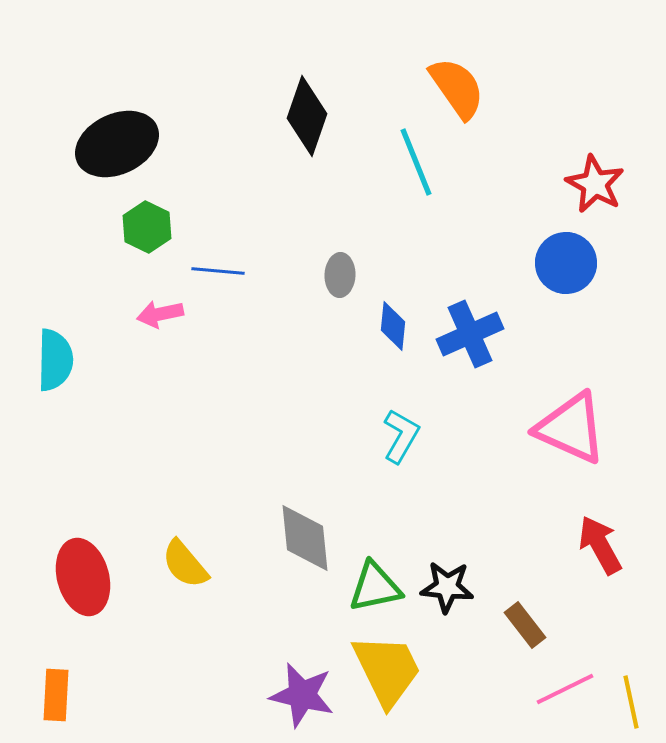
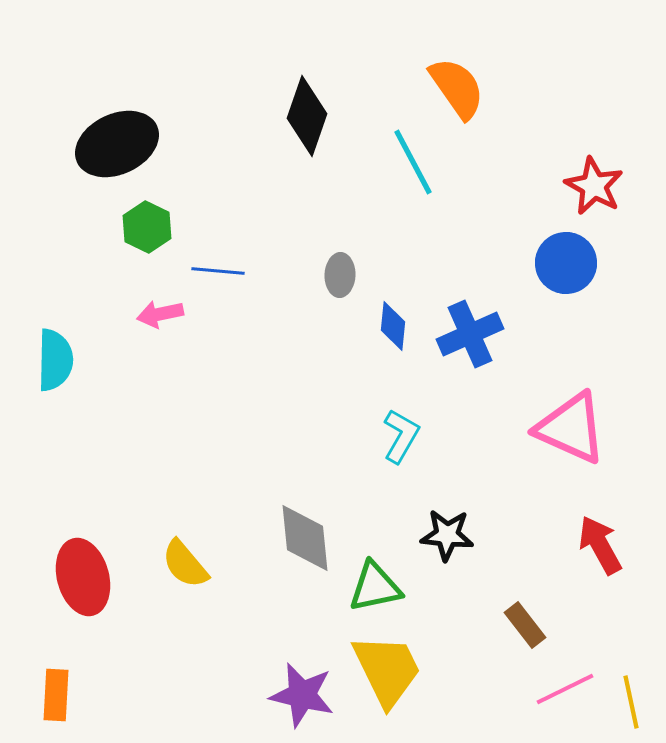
cyan line: moved 3 px left; rotated 6 degrees counterclockwise
red star: moved 1 px left, 2 px down
black star: moved 52 px up
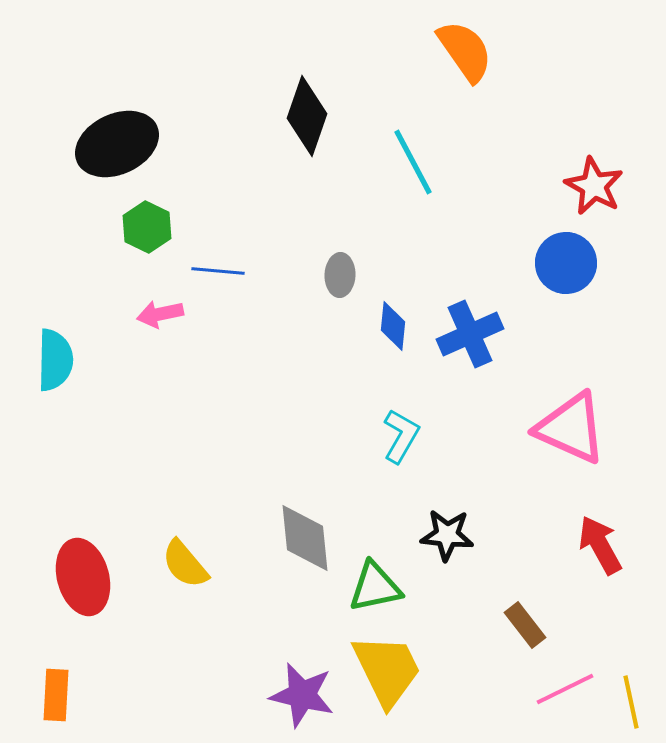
orange semicircle: moved 8 px right, 37 px up
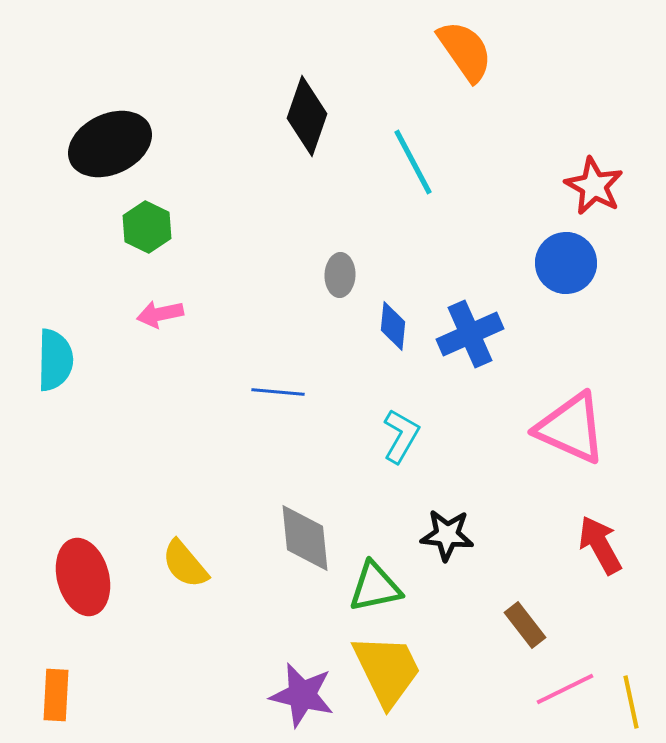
black ellipse: moved 7 px left
blue line: moved 60 px right, 121 px down
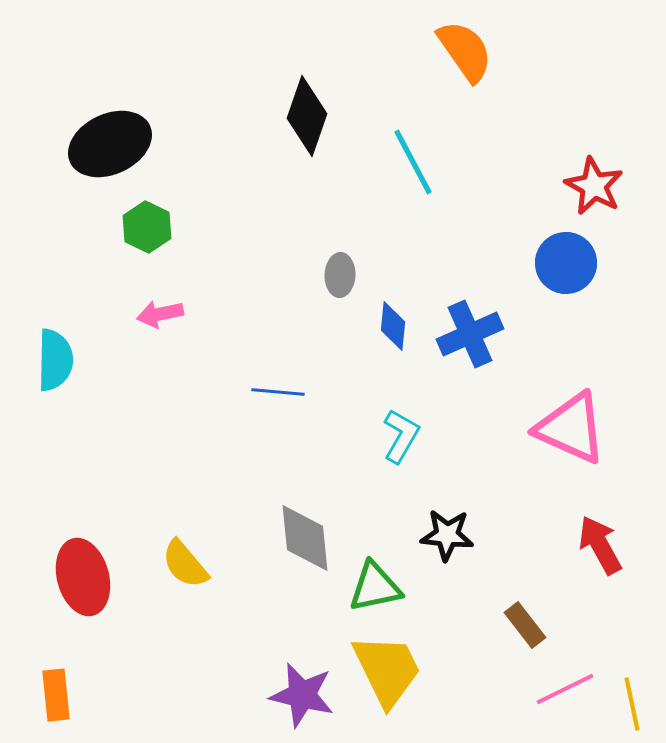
orange rectangle: rotated 9 degrees counterclockwise
yellow line: moved 1 px right, 2 px down
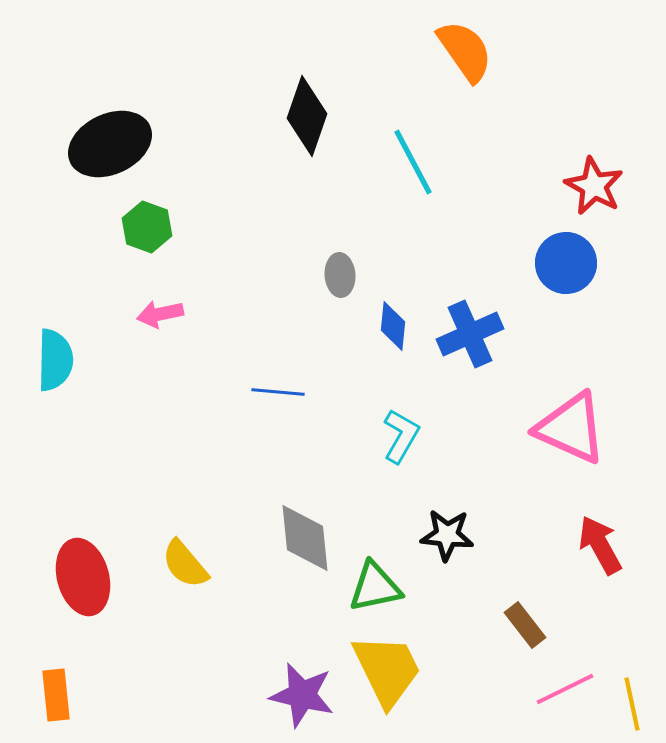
green hexagon: rotated 6 degrees counterclockwise
gray ellipse: rotated 6 degrees counterclockwise
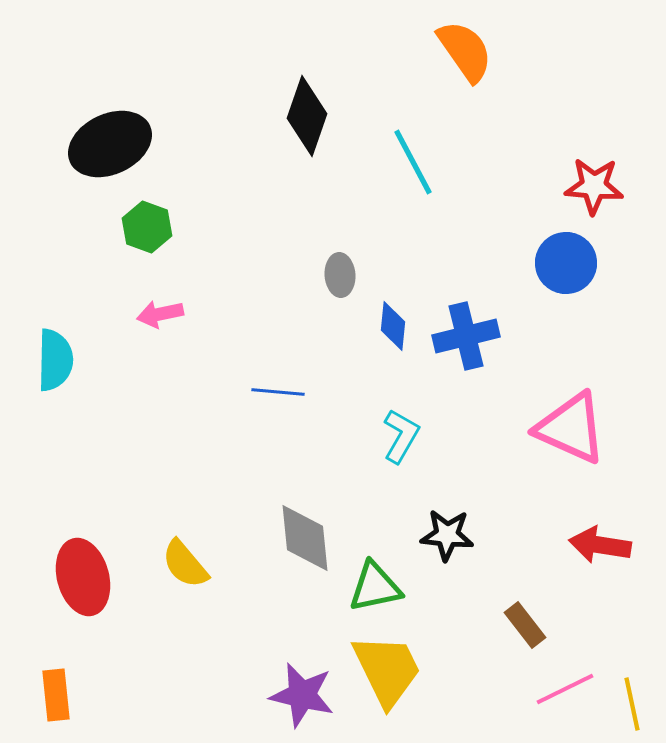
red star: rotated 24 degrees counterclockwise
blue cross: moved 4 px left, 2 px down; rotated 10 degrees clockwise
red arrow: rotated 52 degrees counterclockwise
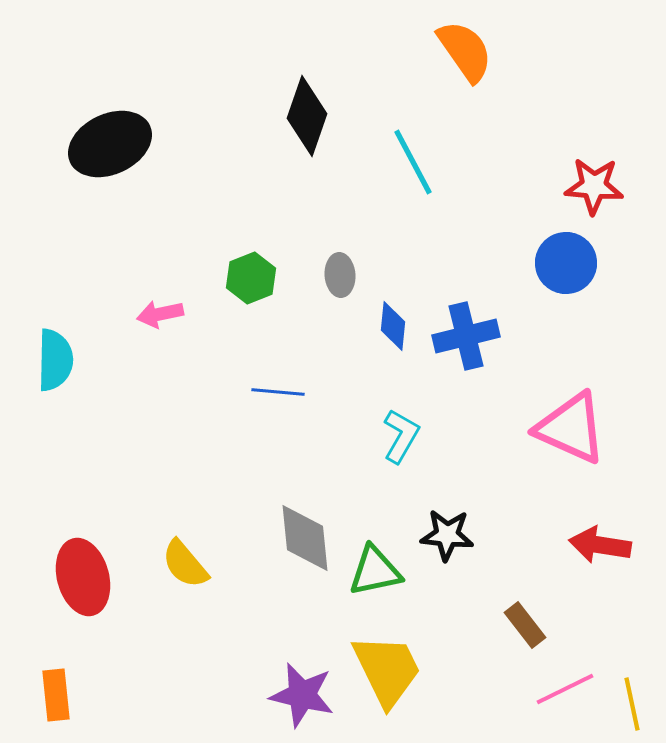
green hexagon: moved 104 px right, 51 px down; rotated 18 degrees clockwise
green triangle: moved 16 px up
